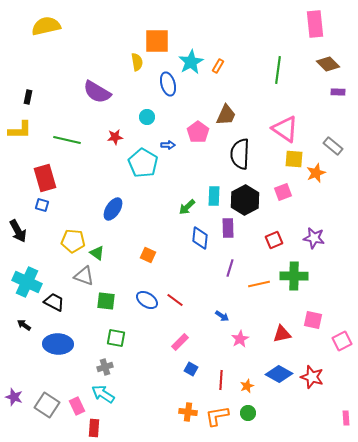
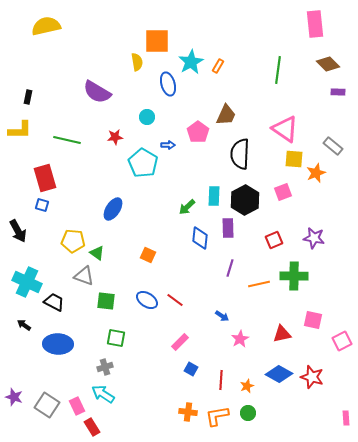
red rectangle at (94, 428): moved 2 px left, 1 px up; rotated 36 degrees counterclockwise
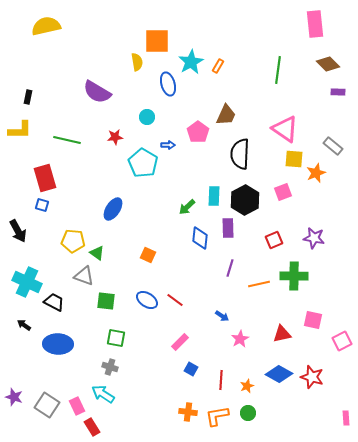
gray cross at (105, 367): moved 5 px right; rotated 35 degrees clockwise
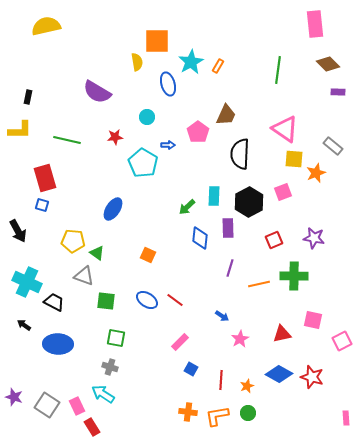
black hexagon at (245, 200): moved 4 px right, 2 px down
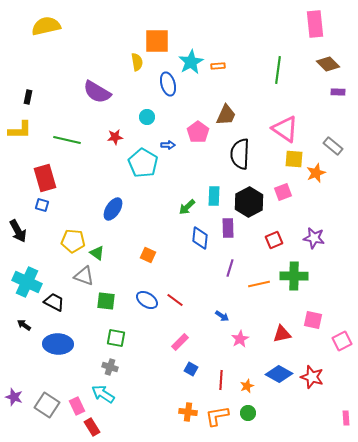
orange rectangle at (218, 66): rotated 56 degrees clockwise
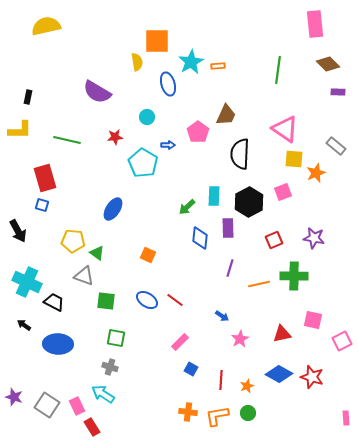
gray rectangle at (333, 146): moved 3 px right
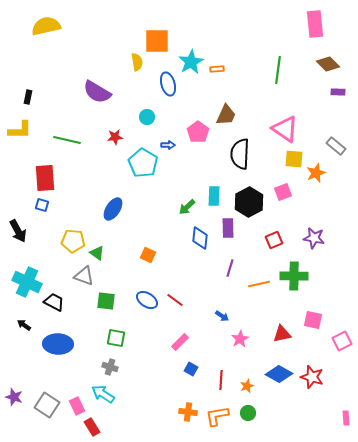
orange rectangle at (218, 66): moved 1 px left, 3 px down
red rectangle at (45, 178): rotated 12 degrees clockwise
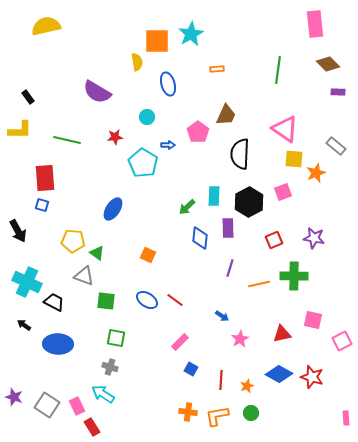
cyan star at (191, 62): moved 28 px up
black rectangle at (28, 97): rotated 48 degrees counterclockwise
green circle at (248, 413): moved 3 px right
